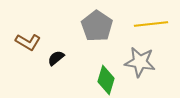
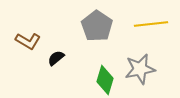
brown L-shape: moved 1 px up
gray star: moved 7 px down; rotated 20 degrees counterclockwise
green diamond: moved 1 px left
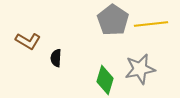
gray pentagon: moved 16 px right, 6 px up
black semicircle: rotated 48 degrees counterclockwise
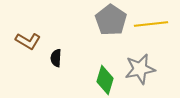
gray pentagon: moved 2 px left
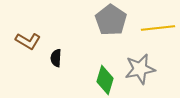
yellow line: moved 7 px right, 4 px down
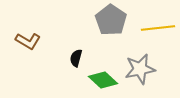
black semicircle: moved 20 px right; rotated 12 degrees clockwise
green diamond: moved 2 px left; rotated 64 degrees counterclockwise
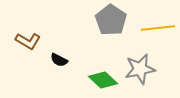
black semicircle: moved 17 px left, 2 px down; rotated 78 degrees counterclockwise
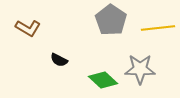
brown L-shape: moved 13 px up
gray star: rotated 12 degrees clockwise
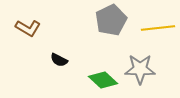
gray pentagon: rotated 12 degrees clockwise
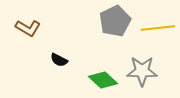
gray pentagon: moved 4 px right, 1 px down
gray star: moved 2 px right, 2 px down
